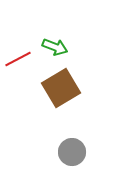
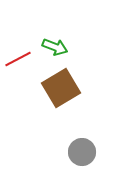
gray circle: moved 10 px right
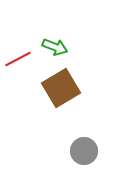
gray circle: moved 2 px right, 1 px up
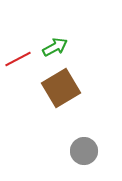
green arrow: rotated 50 degrees counterclockwise
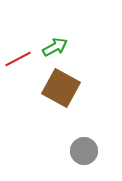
brown square: rotated 30 degrees counterclockwise
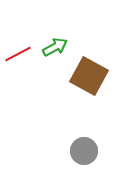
red line: moved 5 px up
brown square: moved 28 px right, 12 px up
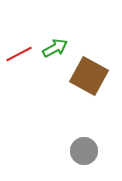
green arrow: moved 1 px down
red line: moved 1 px right
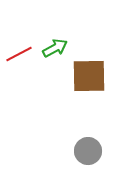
brown square: rotated 30 degrees counterclockwise
gray circle: moved 4 px right
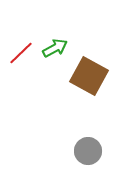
red line: moved 2 px right, 1 px up; rotated 16 degrees counterclockwise
brown square: rotated 30 degrees clockwise
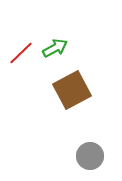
brown square: moved 17 px left, 14 px down; rotated 33 degrees clockwise
gray circle: moved 2 px right, 5 px down
